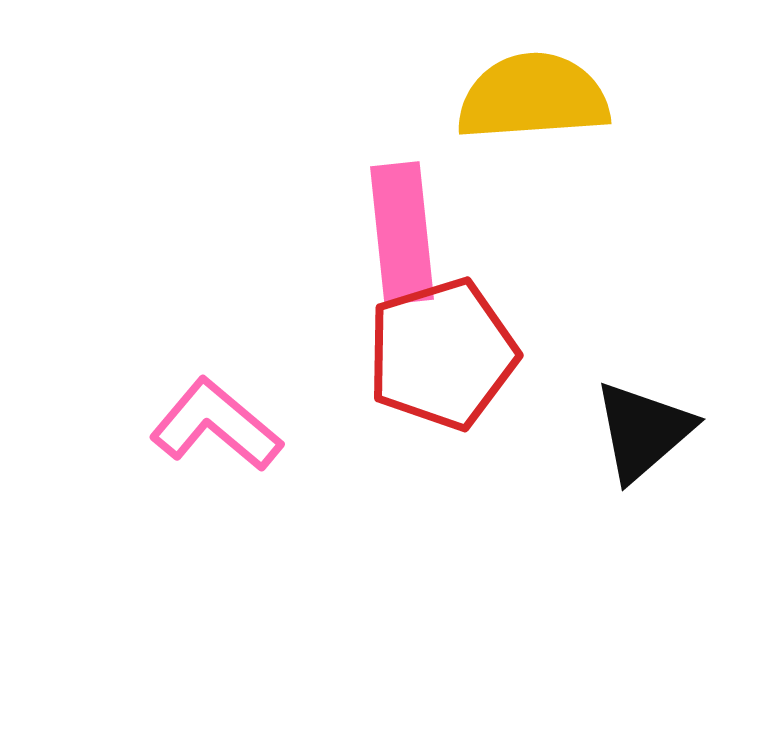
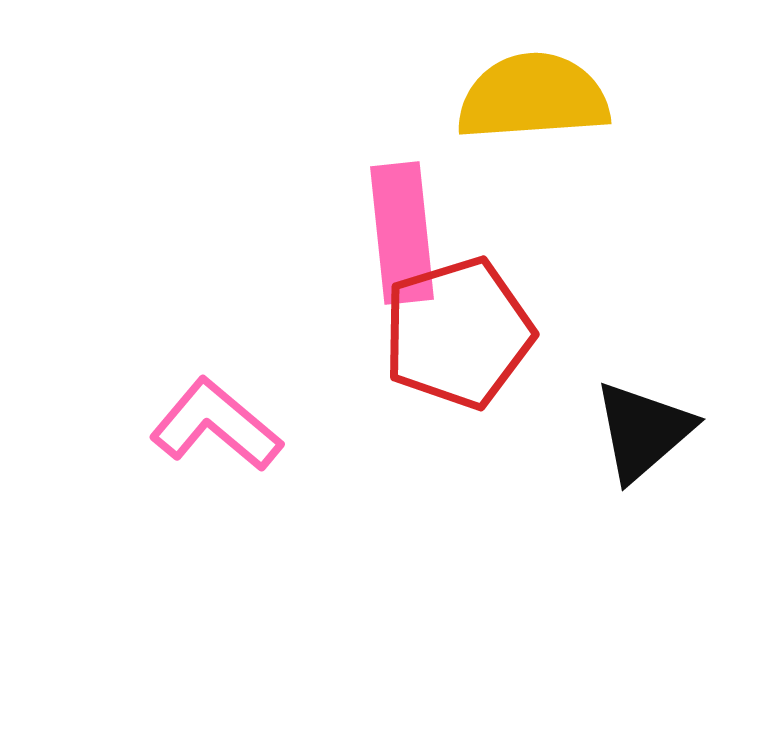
red pentagon: moved 16 px right, 21 px up
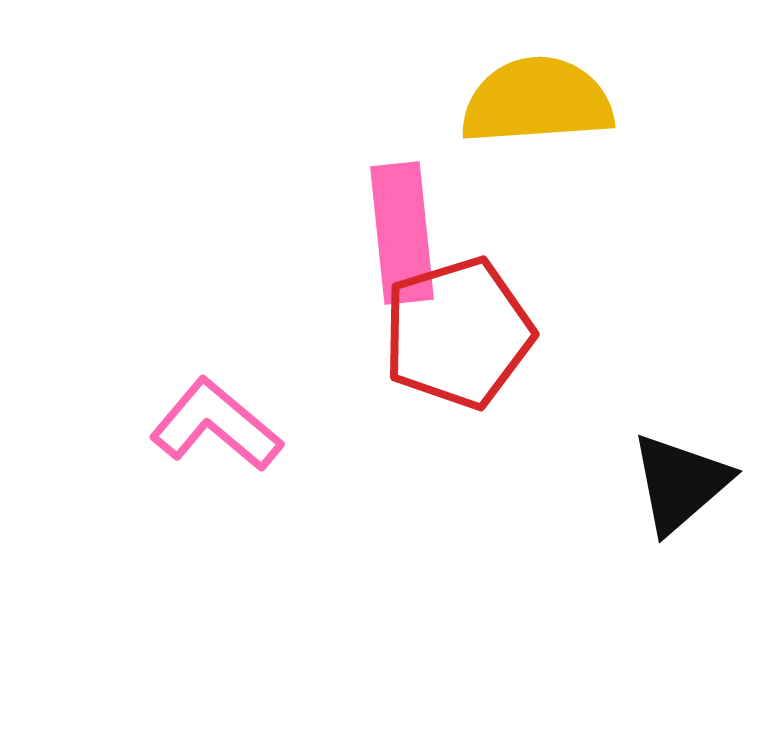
yellow semicircle: moved 4 px right, 4 px down
black triangle: moved 37 px right, 52 px down
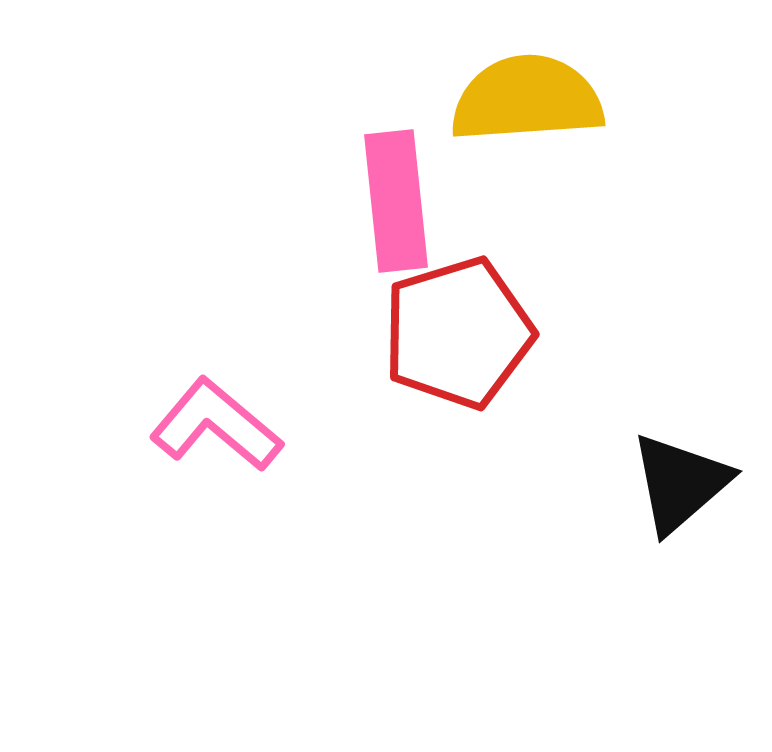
yellow semicircle: moved 10 px left, 2 px up
pink rectangle: moved 6 px left, 32 px up
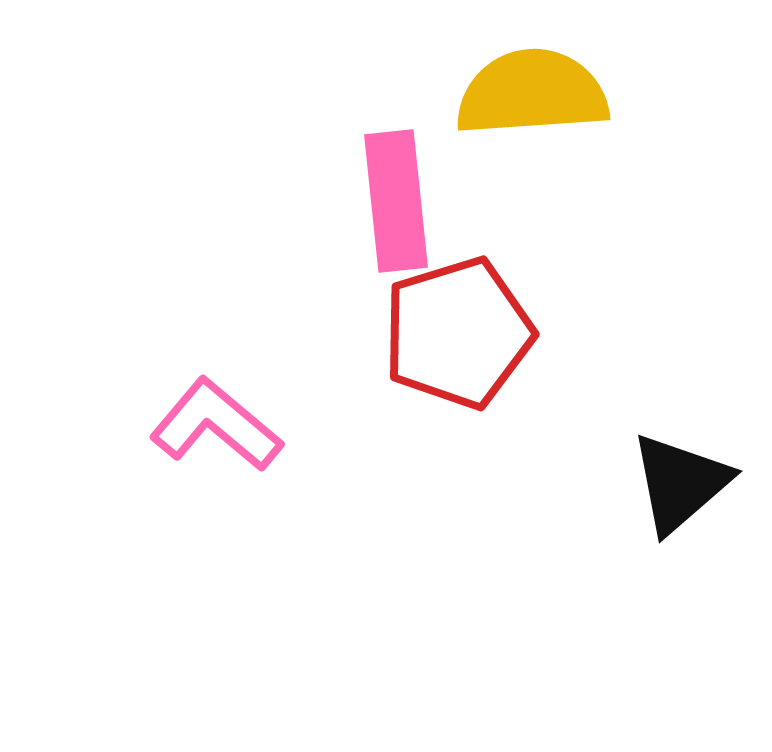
yellow semicircle: moved 5 px right, 6 px up
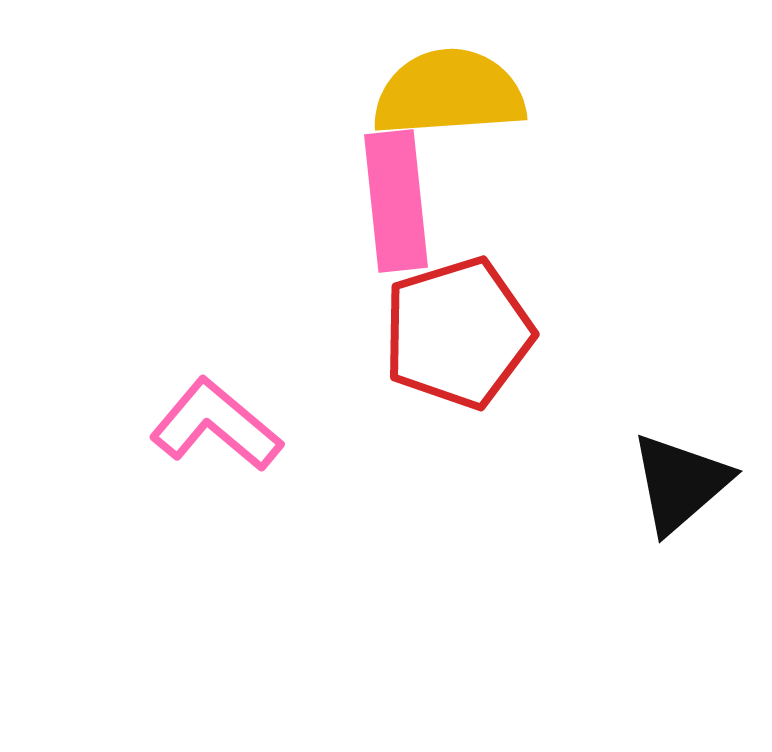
yellow semicircle: moved 83 px left
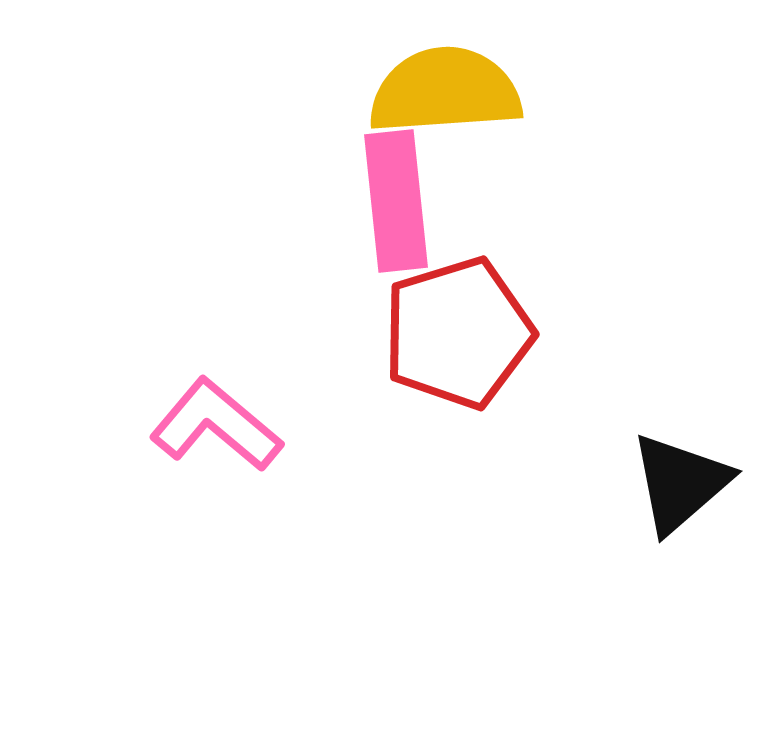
yellow semicircle: moved 4 px left, 2 px up
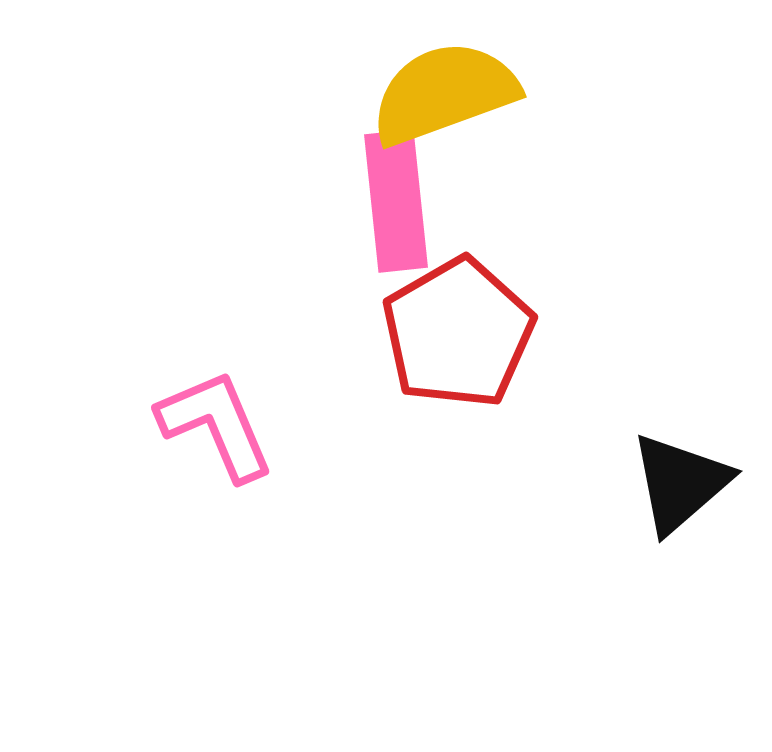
yellow semicircle: moved 1 px left, 2 px down; rotated 16 degrees counterclockwise
red pentagon: rotated 13 degrees counterclockwise
pink L-shape: rotated 27 degrees clockwise
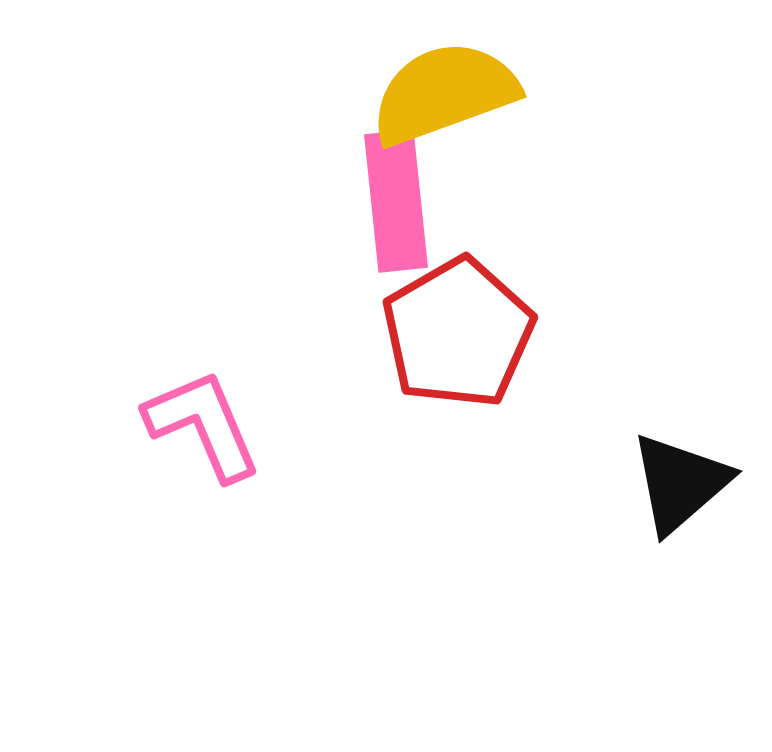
pink L-shape: moved 13 px left
